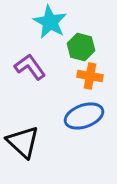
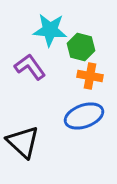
cyan star: moved 8 px down; rotated 24 degrees counterclockwise
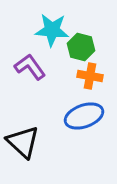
cyan star: moved 2 px right
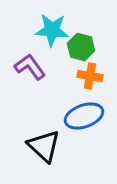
black triangle: moved 21 px right, 4 px down
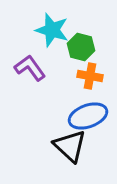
cyan star: rotated 12 degrees clockwise
purple L-shape: moved 1 px down
blue ellipse: moved 4 px right
black triangle: moved 26 px right
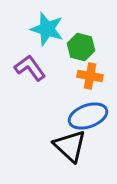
cyan star: moved 5 px left, 1 px up
